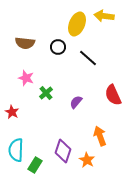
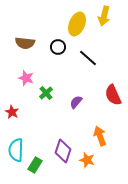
yellow arrow: rotated 84 degrees counterclockwise
orange star: rotated 14 degrees counterclockwise
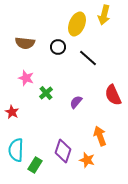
yellow arrow: moved 1 px up
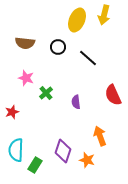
yellow ellipse: moved 4 px up
purple semicircle: rotated 48 degrees counterclockwise
red star: rotated 24 degrees clockwise
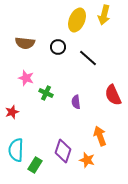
green cross: rotated 24 degrees counterclockwise
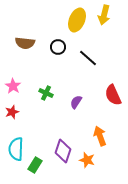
pink star: moved 13 px left, 8 px down; rotated 14 degrees clockwise
purple semicircle: rotated 40 degrees clockwise
cyan semicircle: moved 1 px up
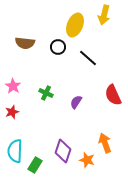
yellow ellipse: moved 2 px left, 5 px down
orange arrow: moved 5 px right, 7 px down
cyan semicircle: moved 1 px left, 2 px down
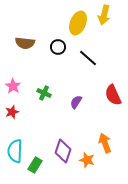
yellow ellipse: moved 3 px right, 2 px up
green cross: moved 2 px left
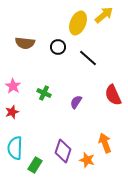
yellow arrow: rotated 144 degrees counterclockwise
cyan semicircle: moved 3 px up
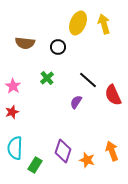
yellow arrow: moved 9 px down; rotated 66 degrees counterclockwise
black line: moved 22 px down
green cross: moved 3 px right, 15 px up; rotated 24 degrees clockwise
orange arrow: moved 7 px right, 8 px down
